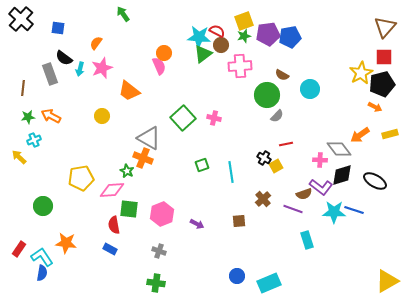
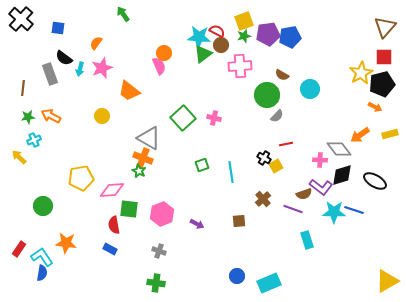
green star at (127, 171): moved 12 px right
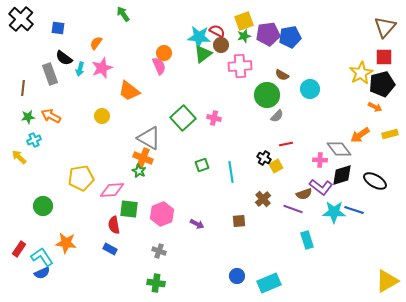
blue semicircle at (42, 273): rotated 56 degrees clockwise
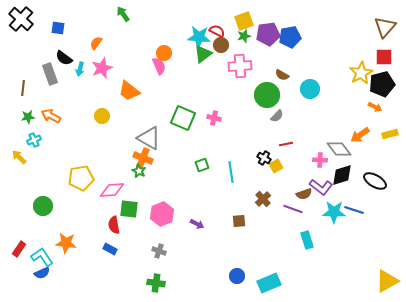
green square at (183, 118): rotated 25 degrees counterclockwise
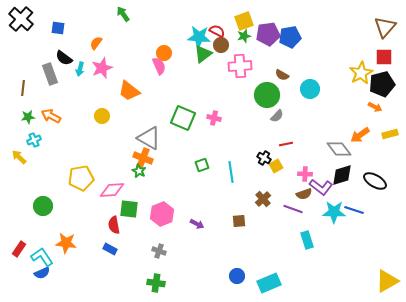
pink cross at (320, 160): moved 15 px left, 14 px down
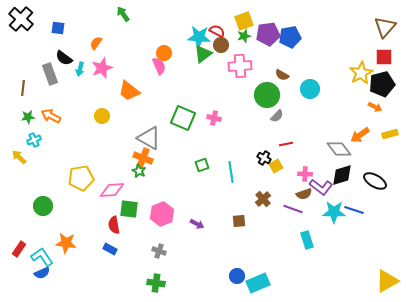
cyan rectangle at (269, 283): moved 11 px left
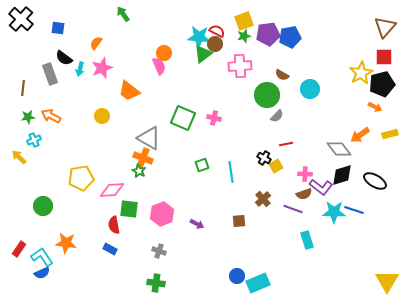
brown circle at (221, 45): moved 6 px left, 1 px up
yellow triangle at (387, 281): rotated 30 degrees counterclockwise
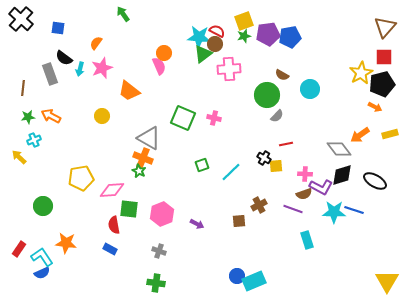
pink cross at (240, 66): moved 11 px left, 3 px down
yellow square at (276, 166): rotated 24 degrees clockwise
cyan line at (231, 172): rotated 55 degrees clockwise
purple L-shape at (321, 187): rotated 10 degrees counterclockwise
brown cross at (263, 199): moved 4 px left, 6 px down; rotated 14 degrees clockwise
cyan rectangle at (258, 283): moved 4 px left, 2 px up
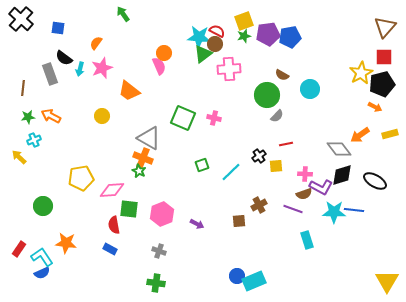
black cross at (264, 158): moved 5 px left, 2 px up; rotated 24 degrees clockwise
blue line at (354, 210): rotated 12 degrees counterclockwise
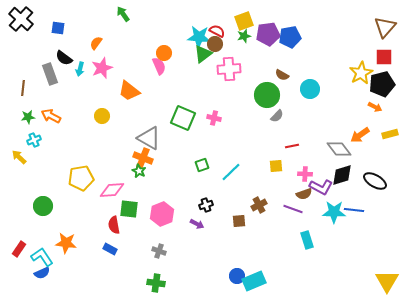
red line at (286, 144): moved 6 px right, 2 px down
black cross at (259, 156): moved 53 px left, 49 px down; rotated 16 degrees clockwise
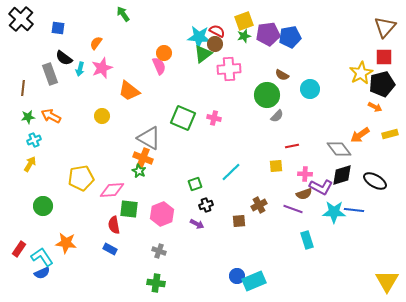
yellow arrow at (19, 157): moved 11 px right, 7 px down; rotated 77 degrees clockwise
green square at (202, 165): moved 7 px left, 19 px down
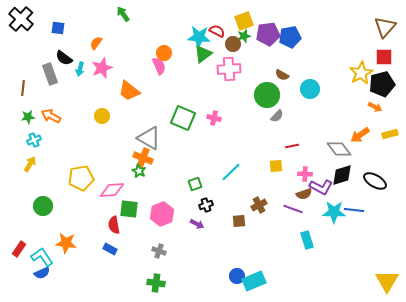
brown circle at (215, 44): moved 18 px right
